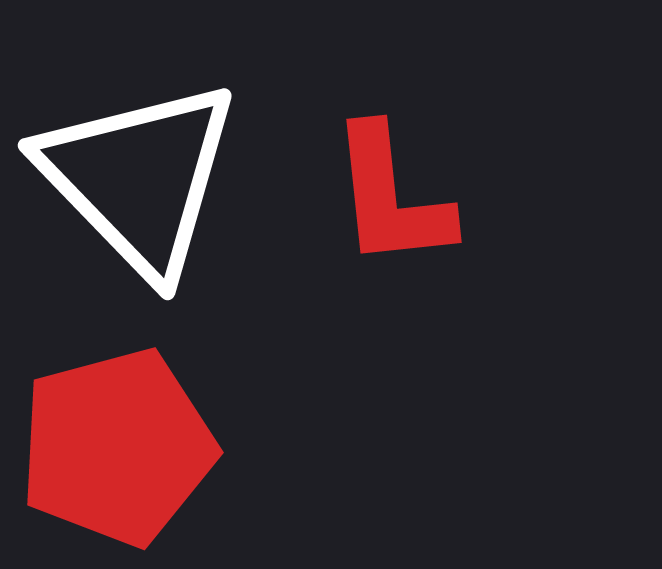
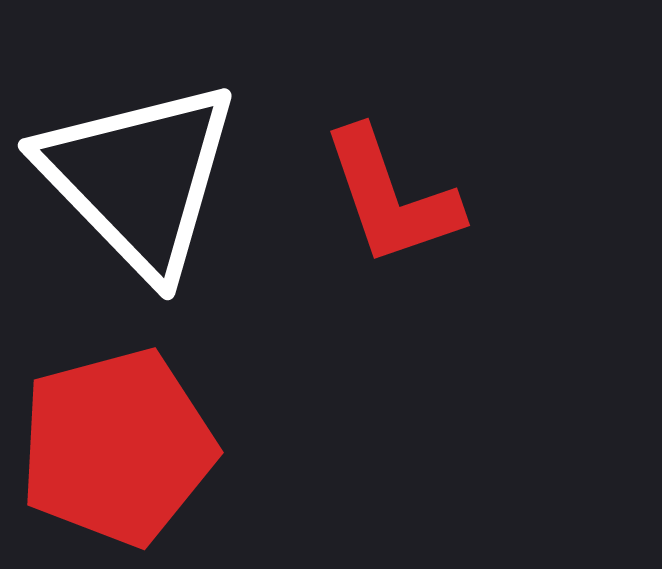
red L-shape: rotated 13 degrees counterclockwise
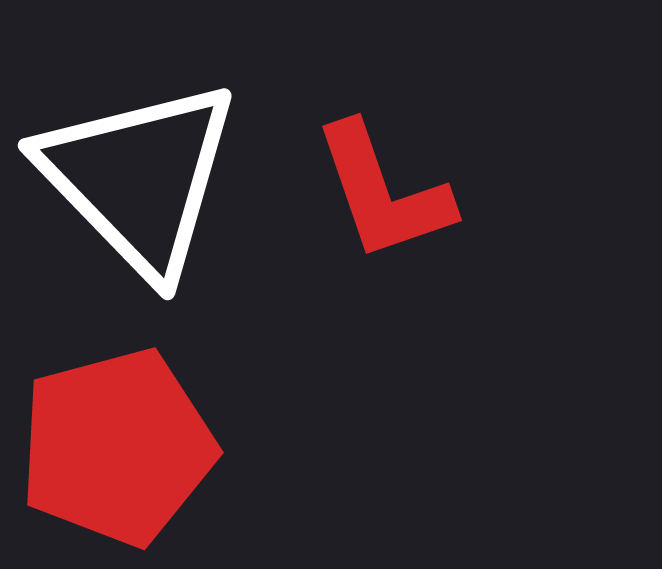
red L-shape: moved 8 px left, 5 px up
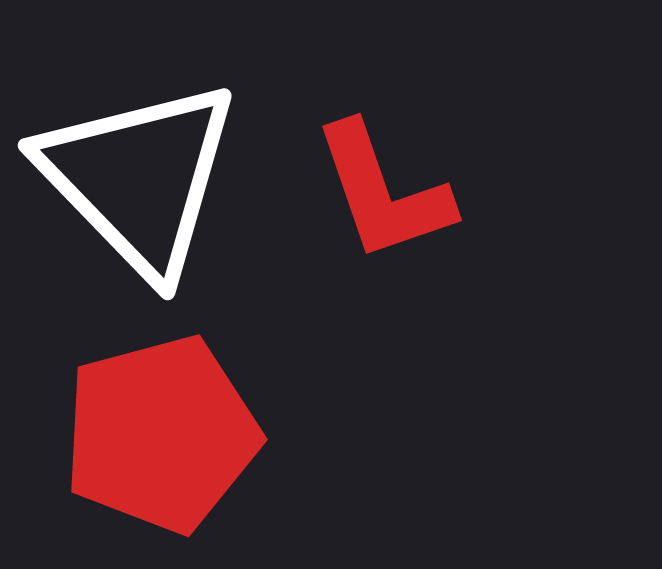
red pentagon: moved 44 px right, 13 px up
